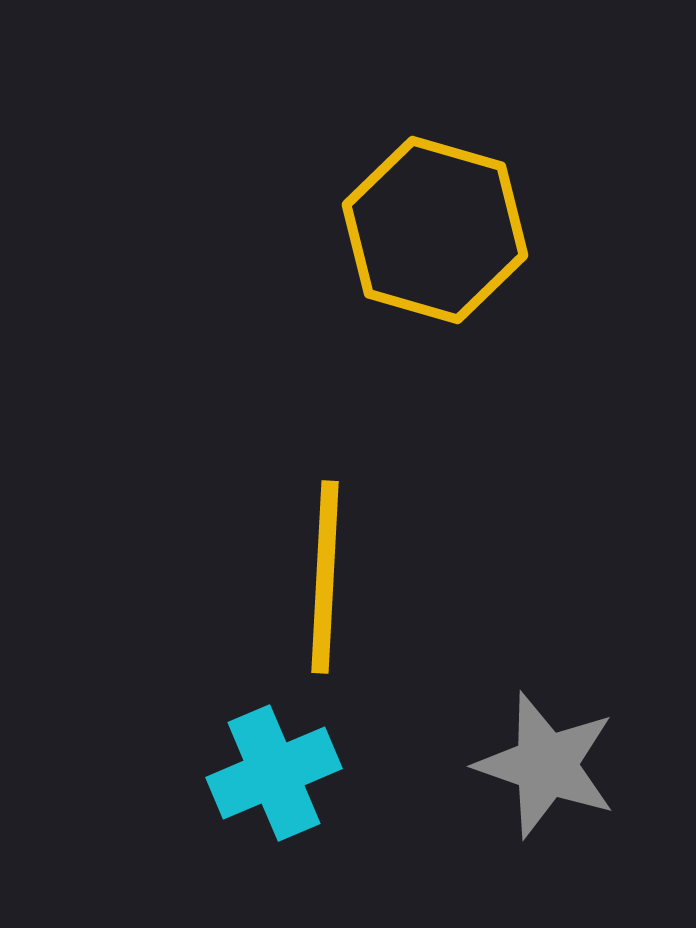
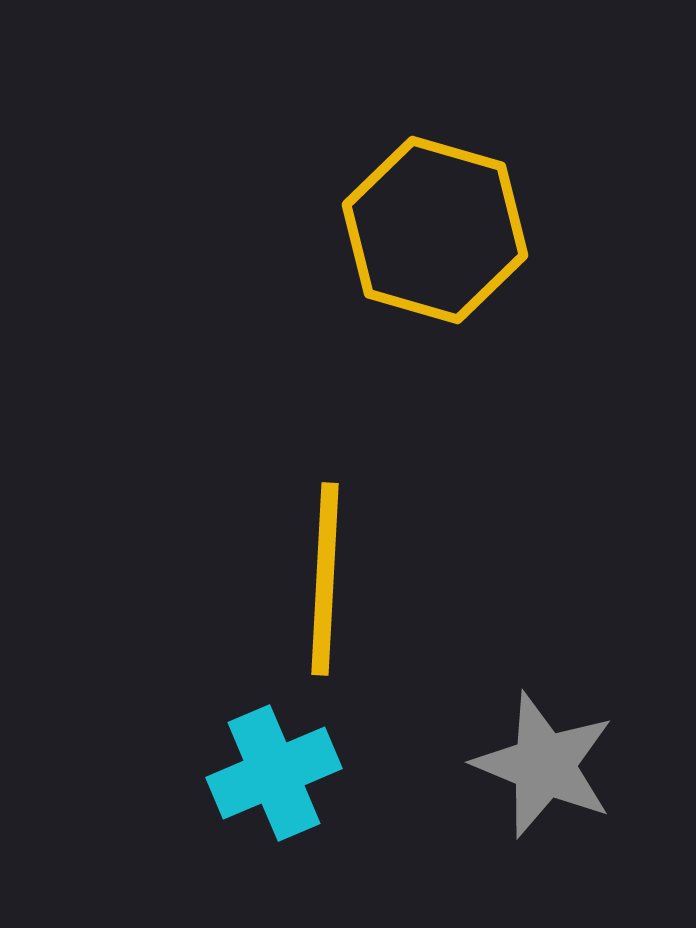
yellow line: moved 2 px down
gray star: moved 2 px left; rotated 3 degrees clockwise
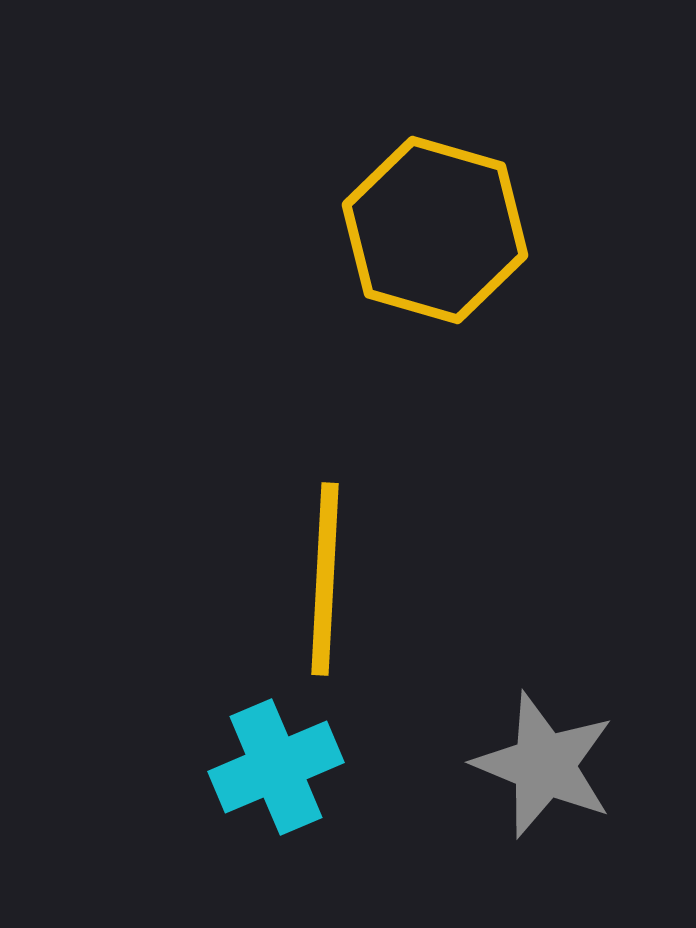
cyan cross: moved 2 px right, 6 px up
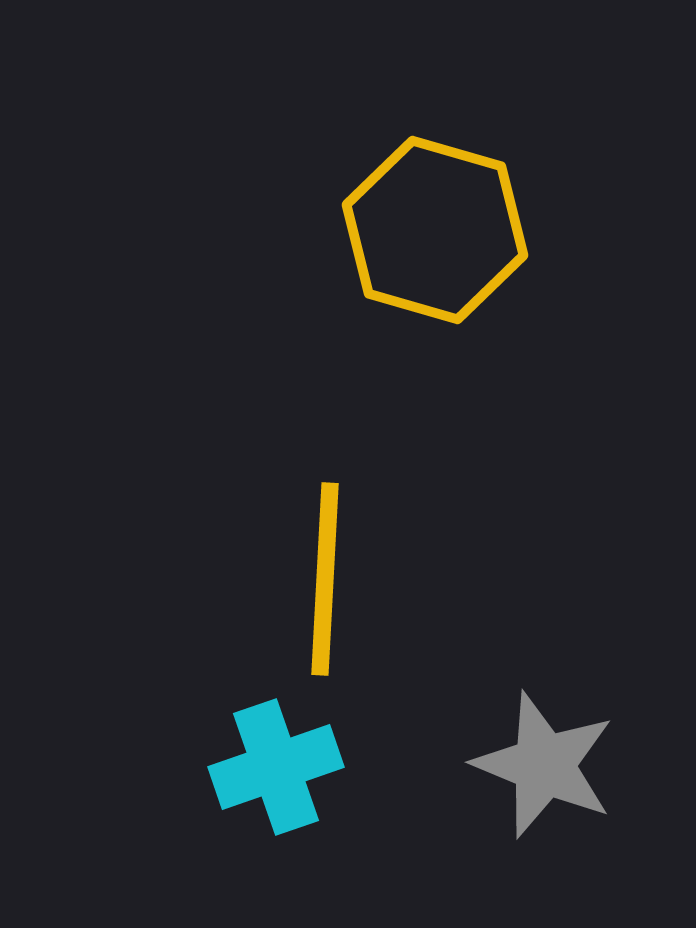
cyan cross: rotated 4 degrees clockwise
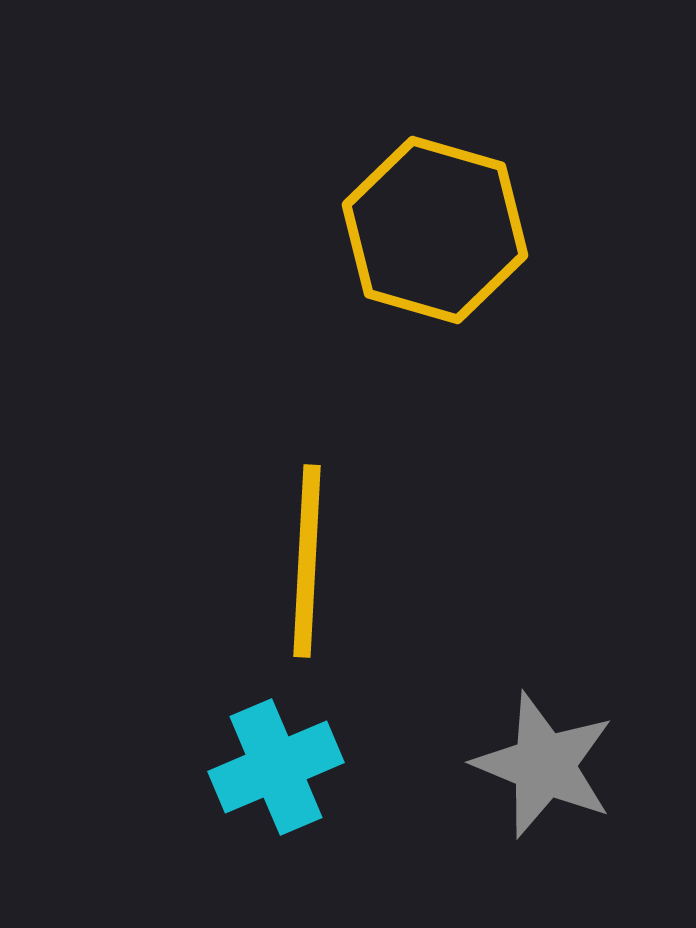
yellow line: moved 18 px left, 18 px up
cyan cross: rotated 4 degrees counterclockwise
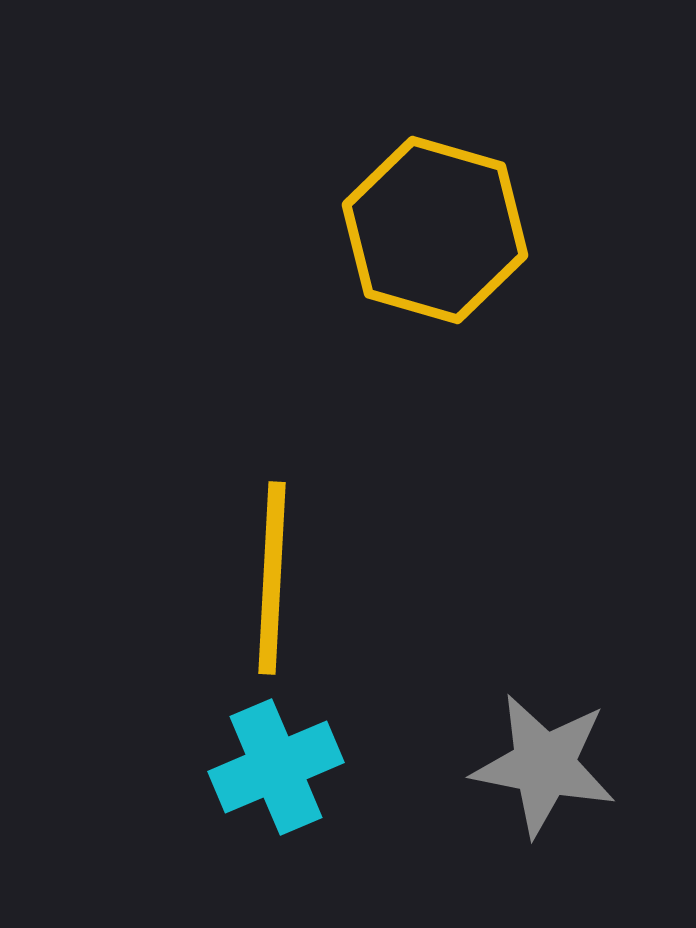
yellow line: moved 35 px left, 17 px down
gray star: rotated 11 degrees counterclockwise
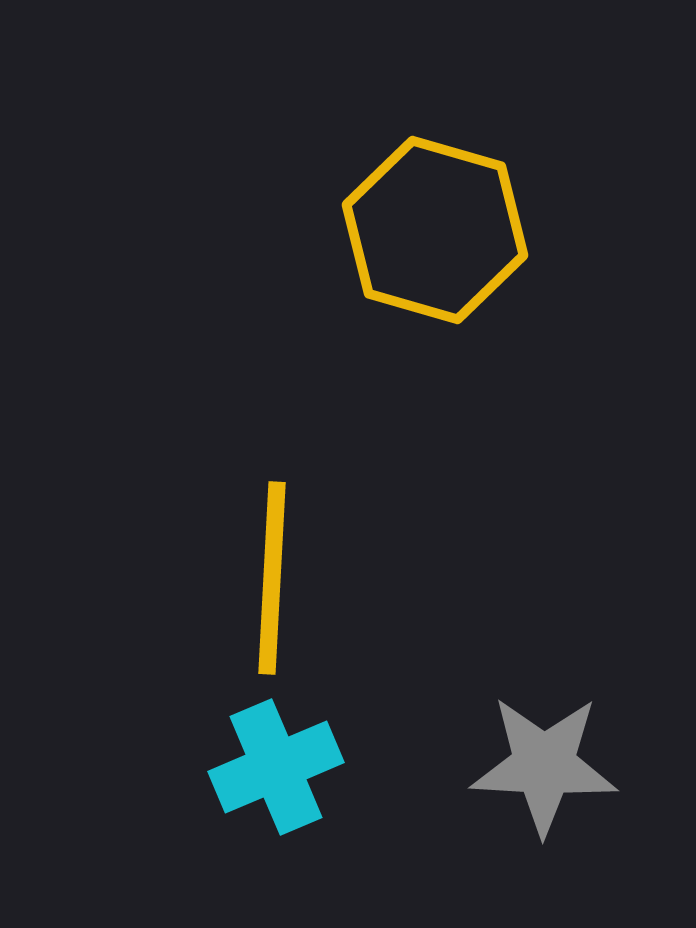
gray star: rotated 8 degrees counterclockwise
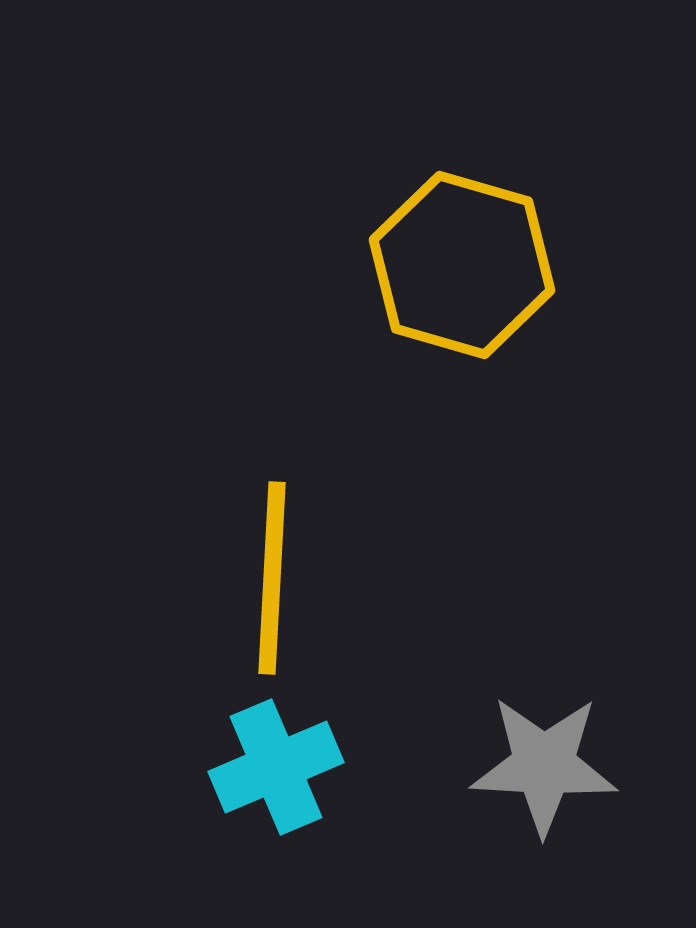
yellow hexagon: moved 27 px right, 35 px down
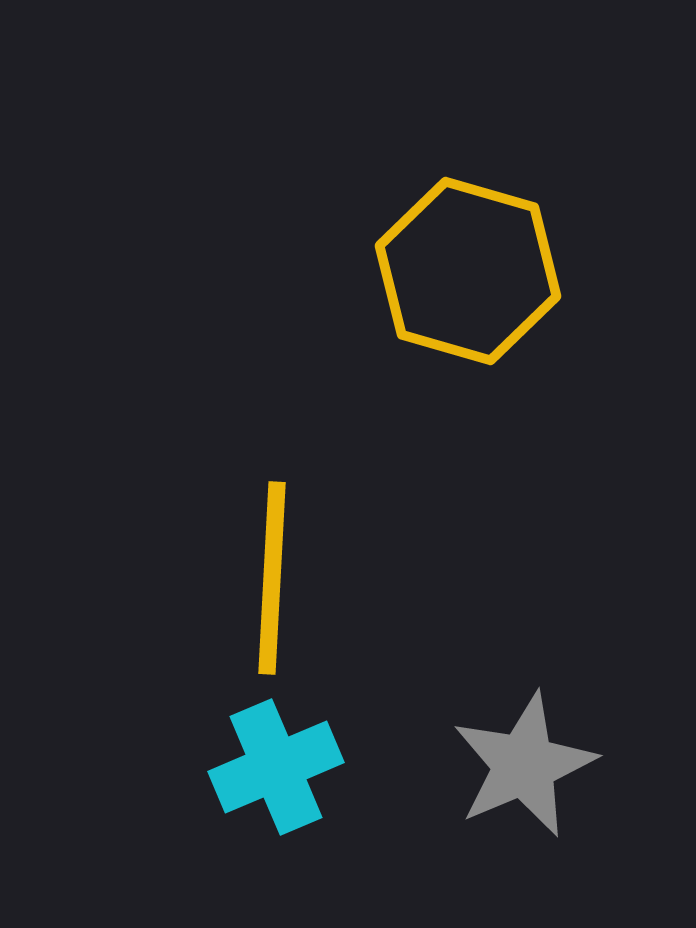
yellow hexagon: moved 6 px right, 6 px down
gray star: moved 20 px left; rotated 26 degrees counterclockwise
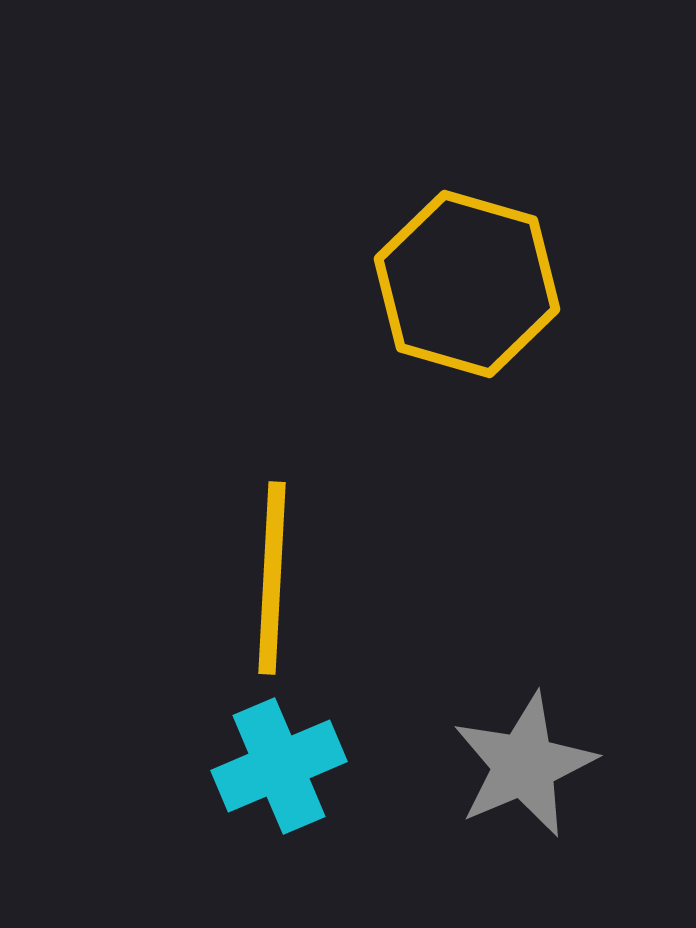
yellow hexagon: moved 1 px left, 13 px down
cyan cross: moved 3 px right, 1 px up
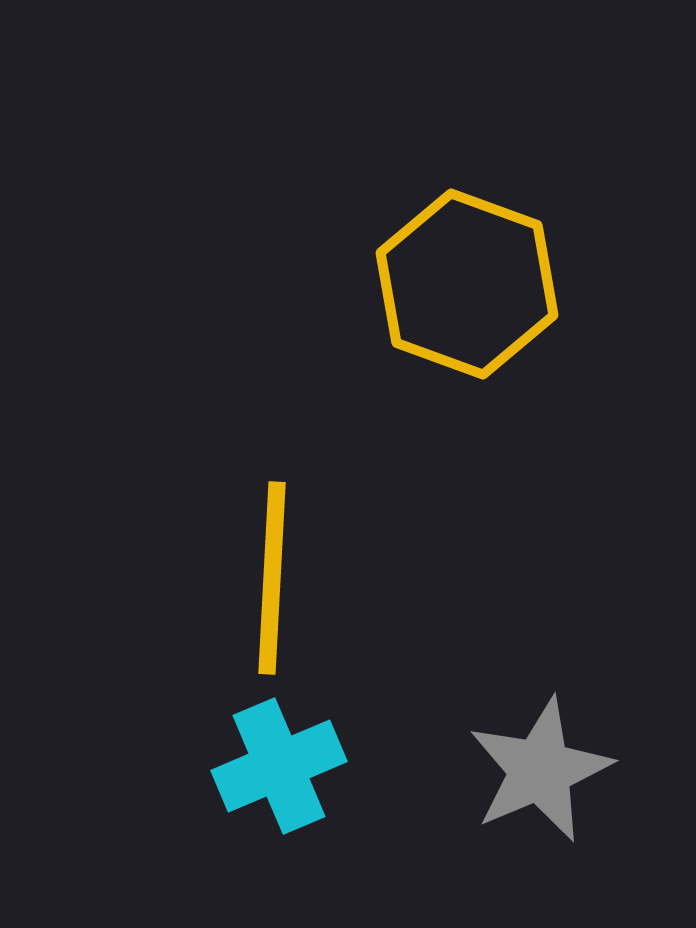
yellow hexagon: rotated 4 degrees clockwise
gray star: moved 16 px right, 5 px down
